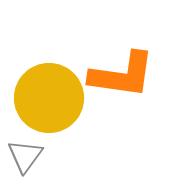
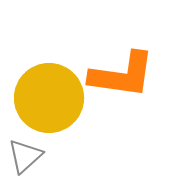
gray triangle: rotated 12 degrees clockwise
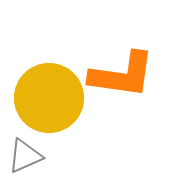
gray triangle: rotated 18 degrees clockwise
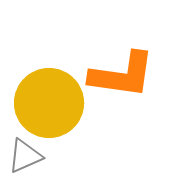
yellow circle: moved 5 px down
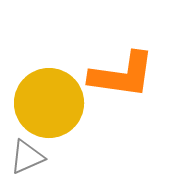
gray triangle: moved 2 px right, 1 px down
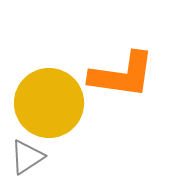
gray triangle: rotated 9 degrees counterclockwise
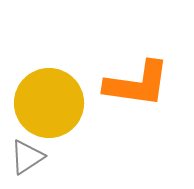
orange L-shape: moved 15 px right, 9 px down
